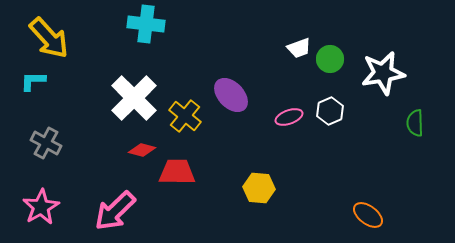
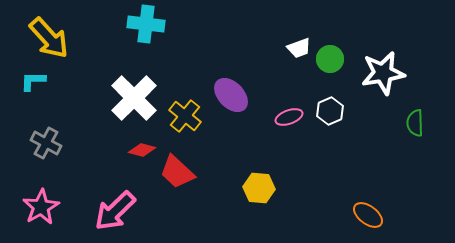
red trapezoid: rotated 138 degrees counterclockwise
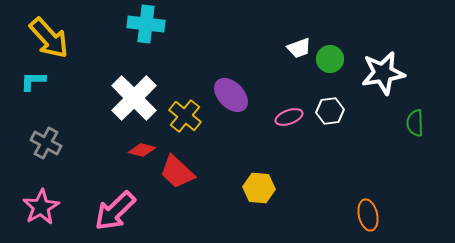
white hexagon: rotated 16 degrees clockwise
orange ellipse: rotated 40 degrees clockwise
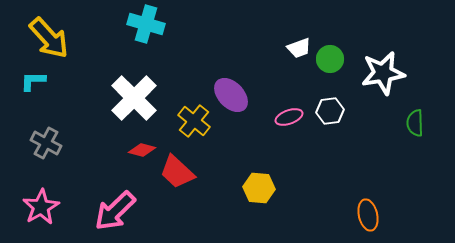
cyan cross: rotated 9 degrees clockwise
yellow cross: moved 9 px right, 5 px down
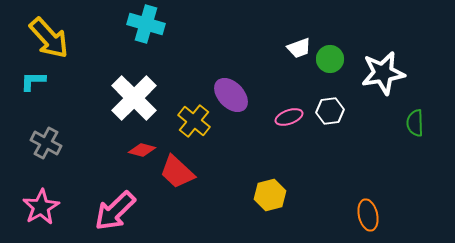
yellow hexagon: moved 11 px right, 7 px down; rotated 20 degrees counterclockwise
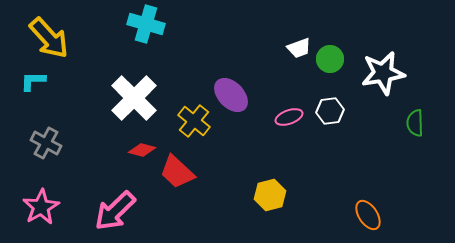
orange ellipse: rotated 20 degrees counterclockwise
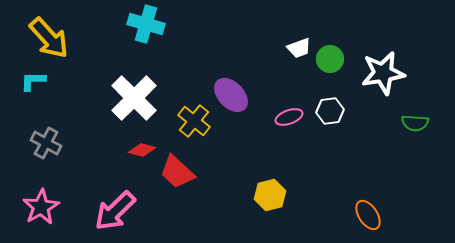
green semicircle: rotated 84 degrees counterclockwise
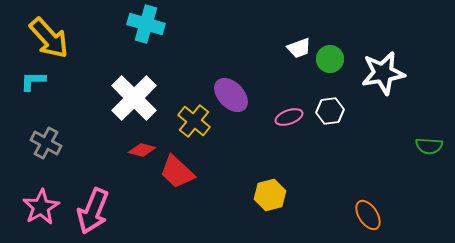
green semicircle: moved 14 px right, 23 px down
pink arrow: moved 22 px left; rotated 24 degrees counterclockwise
